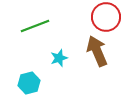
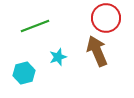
red circle: moved 1 px down
cyan star: moved 1 px left, 1 px up
cyan hexagon: moved 5 px left, 10 px up
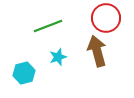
green line: moved 13 px right
brown arrow: rotated 8 degrees clockwise
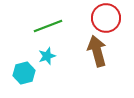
cyan star: moved 11 px left, 1 px up
